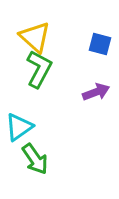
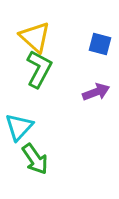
cyan triangle: rotated 12 degrees counterclockwise
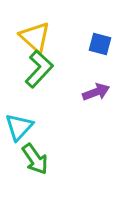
green L-shape: rotated 15 degrees clockwise
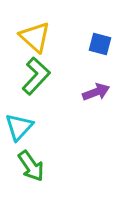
green L-shape: moved 3 px left, 7 px down
green arrow: moved 4 px left, 7 px down
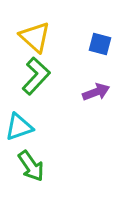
cyan triangle: rotated 28 degrees clockwise
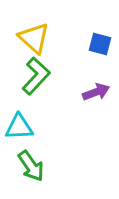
yellow triangle: moved 1 px left, 1 px down
cyan triangle: rotated 16 degrees clockwise
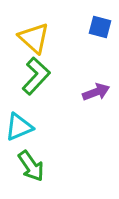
blue square: moved 17 px up
cyan triangle: rotated 20 degrees counterclockwise
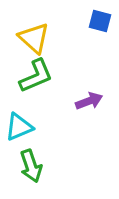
blue square: moved 6 px up
green L-shape: rotated 24 degrees clockwise
purple arrow: moved 7 px left, 9 px down
green arrow: rotated 16 degrees clockwise
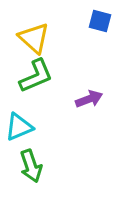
purple arrow: moved 2 px up
